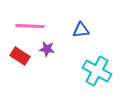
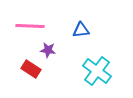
purple star: moved 1 px right, 1 px down
red rectangle: moved 11 px right, 13 px down
cyan cross: rotated 8 degrees clockwise
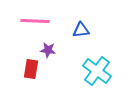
pink line: moved 5 px right, 5 px up
red rectangle: rotated 66 degrees clockwise
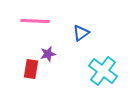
blue triangle: moved 3 px down; rotated 30 degrees counterclockwise
purple star: moved 4 px down; rotated 21 degrees counterclockwise
cyan cross: moved 6 px right
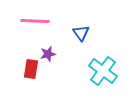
blue triangle: rotated 30 degrees counterclockwise
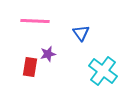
red rectangle: moved 1 px left, 2 px up
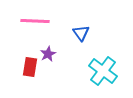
purple star: rotated 14 degrees counterclockwise
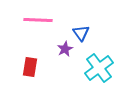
pink line: moved 3 px right, 1 px up
purple star: moved 17 px right, 5 px up
cyan cross: moved 4 px left, 3 px up; rotated 16 degrees clockwise
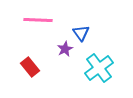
red rectangle: rotated 48 degrees counterclockwise
